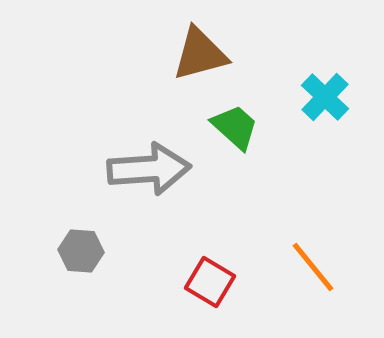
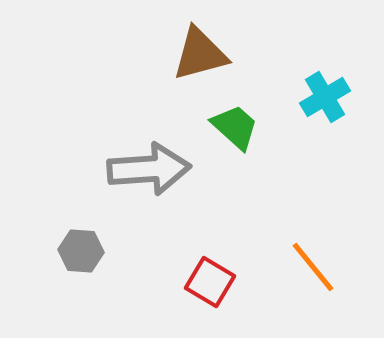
cyan cross: rotated 15 degrees clockwise
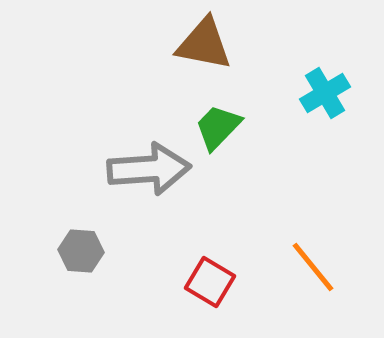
brown triangle: moved 4 px right, 10 px up; rotated 26 degrees clockwise
cyan cross: moved 4 px up
green trapezoid: moved 17 px left; rotated 88 degrees counterclockwise
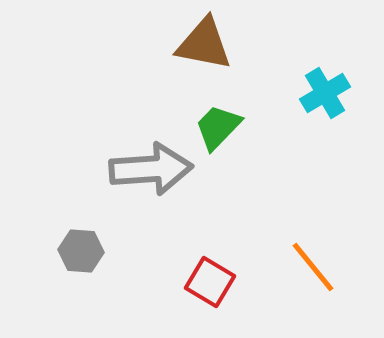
gray arrow: moved 2 px right
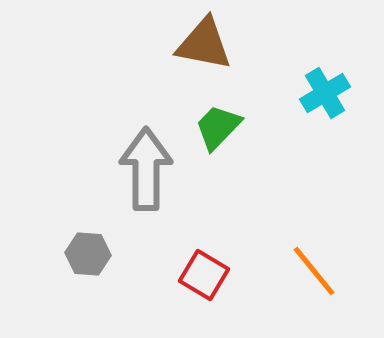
gray arrow: moved 5 px left; rotated 86 degrees counterclockwise
gray hexagon: moved 7 px right, 3 px down
orange line: moved 1 px right, 4 px down
red square: moved 6 px left, 7 px up
